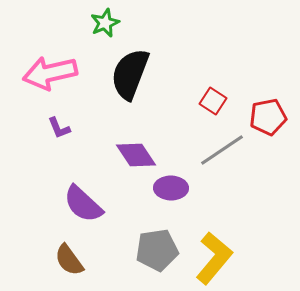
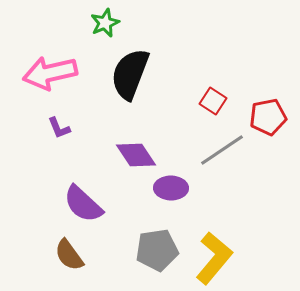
brown semicircle: moved 5 px up
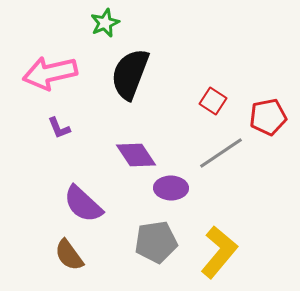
gray line: moved 1 px left, 3 px down
gray pentagon: moved 1 px left, 8 px up
yellow L-shape: moved 5 px right, 6 px up
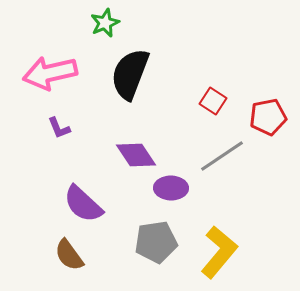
gray line: moved 1 px right, 3 px down
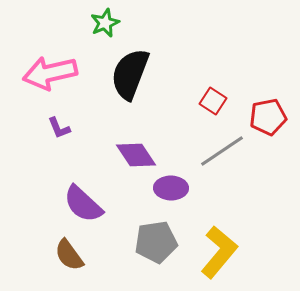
gray line: moved 5 px up
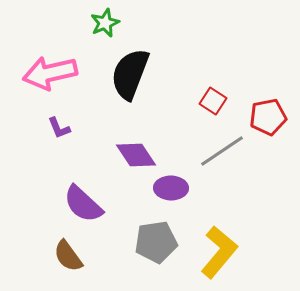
brown semicircle: moved 1 px left, 1 px down
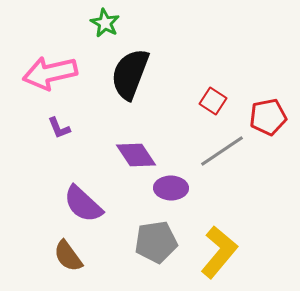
green star: rotated 20 degrees counterclockwise
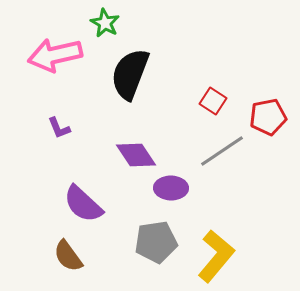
pink arrow: moved 5 px right, 18 px up
yellow L-shape: moved 3 px left, 4 px down
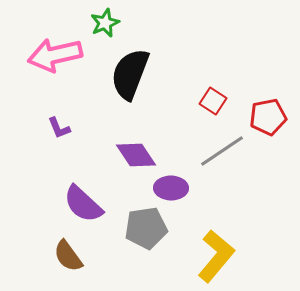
green star: rotated 20 degrees clockwise
gray pentagon: moved 10 px left, 14 px up
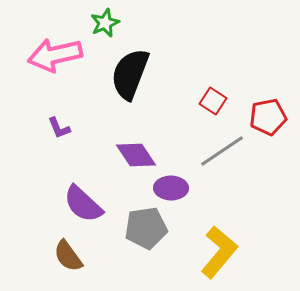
yellow L-shape: moved 3 px right, 4 px up
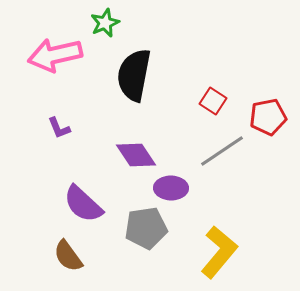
black semicircle: moved 4 px right, 1 px down; rotated 10 degrees counterclockwise
